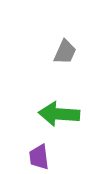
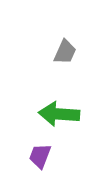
purple trapezoid: moved 1 px right, 1 px up; rotated 28 degrees clockwise
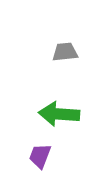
gray trapezoid: rotated 120 degrees counterclockwise
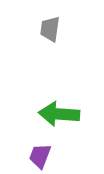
gray trapezoid: moved 15 px left, 23 px up; rotated 76 degrees counterclockwise
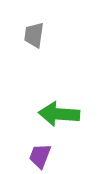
gray trapezoid: moved 16 px left, 6 px down
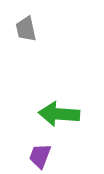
gray trapezoid: moved 8 px left, 6 px up; rotated 20 degrees counterclockwise
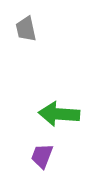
purple trapezoid: moved 2 px right
